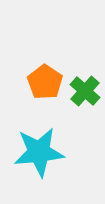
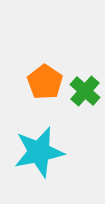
cyan star: rotated 6 degrees counterclockwise
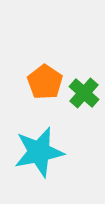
green cross: moved 1 px left, 2 px down
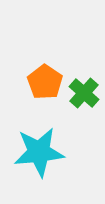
cyan star: rotated 6 degrees clockwise
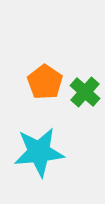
green cross: moved 1 px right, 1 px up
